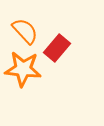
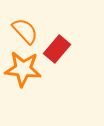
red rectangle: moved 1 px down
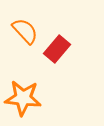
orange star: moved 29 px down
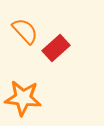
red rectangle: moved 1 px left, 1 px up; rotated 8 degrees clockwise
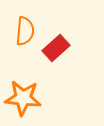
orange semicircle: rotated 48 degrees clockwise
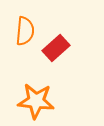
orange star: moved 13 px right, 3 px down
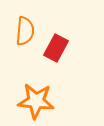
red rectangle: rotated 20 degrees counterclockwise
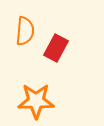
orange star: rotated 6 degrees counterclockwise
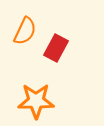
orange semicircle: rotated 20 degrees clockwise
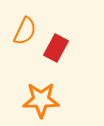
orange star: moved 5 px right, 1 px up
